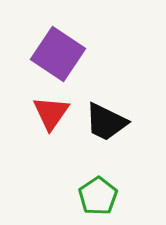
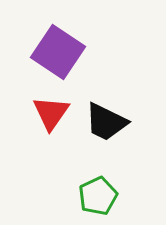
purple square: moved 2 px up
green pentagon: rotated 9 degrees clockwise
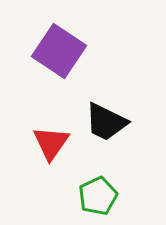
purple square: moved 1 px right, 1 px up
red triangle: moved 30 px down
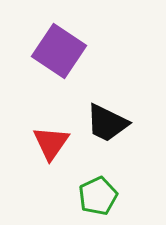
black trapezoid: moved 1 px right, 1 px down
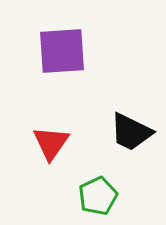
purple square: moved 3 px right; rotated 38 degrees counterclockwise
black trapezoid: moved 24 px right, 9 px down
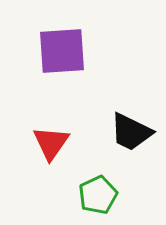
green pentagon: moved 1 px up
